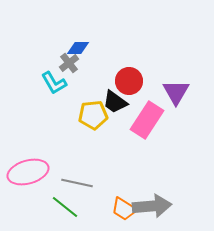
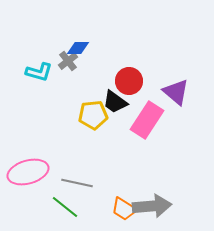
gray cross: moved 1 px left, 2 px up
cyan L-shape: moved 15 px left, 11 px up; rotated 44 degrees counterclockwise
purple triangle: rotated 20 degrees counterclockwise
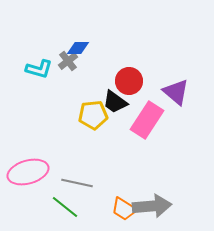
cyan L-shape: moved 3 px up
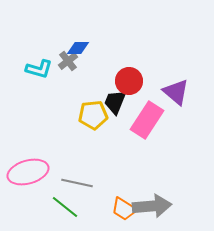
black trapezoid: rotated 76 degrees clockwise
